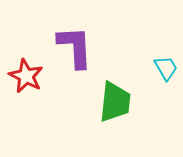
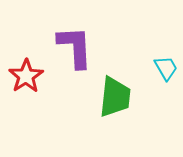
red star: rotated 12 degrees clockwise
green trapezoid: moved 5 px up
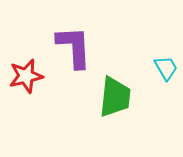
purple L-shape: moved 1 px left
red star: rotated 20 degrees clockwise
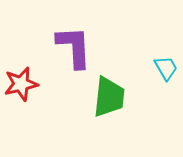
red star: moved 5 px left, 8 px down
green trapezoid: moved 6 px left
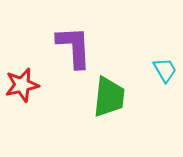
cyan trapezoid: moved 1 px left, 2 px down
red star: moved 1 px right, 1 px down
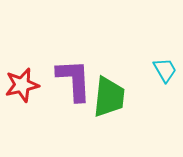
purple L-shape: moved 33 px down
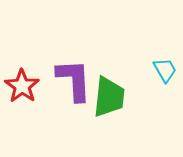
red star: moved 1 px down; rotated 24 degrees counterclockwise
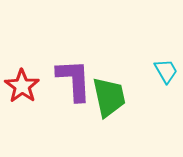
cyan trapezoid: moved 1 px right, 1 px down
green trapezoid: rotated 18 degrees counterclockwise
